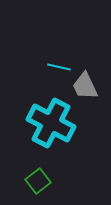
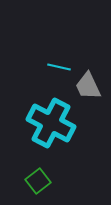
gray trapezoid: moved 3 px right
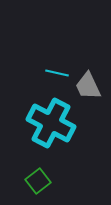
cyan line: moved 2 px left, 6 px down
